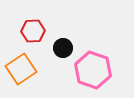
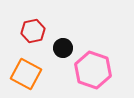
red hexagon: rotated 10 degrees counterclockwise
orange square: moved 5 px right, 5 px down; rotated 28 degrees counterclockwise
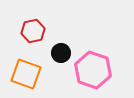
black circle: moved 2 px left, 5 px down
orange square: rotated 8 degrees counterclockwise
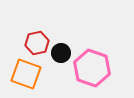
red hexagon: moved 4 px right, 12 px down
pink hexagon: moved 1 px left, 2 px up
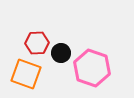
red hexagon: rotated 10 degrees clockwise
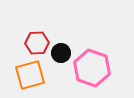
orange square: moved 4 px right, 1 px down; rotated 36 degrees counterclockwise
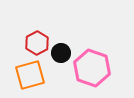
red hexagon: rotated 25 degrees counterclockwise
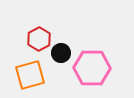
red hexagon: moved 2 px right, 4 px up
pink hexagon: rotated 18 degrees counterclockwise
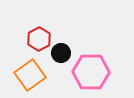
pink hexagon: moved 1 px left, 4 px down
orange square: rotated 20 degrees counterclockwise
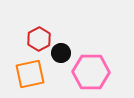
orange square: moved 1 px up; rotated 24 degrees clockwise
